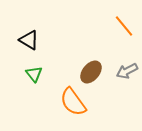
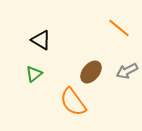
orange line: moved 5 px left, 2 px down; rotated 10 degrees counterclockwise
black triangle: moved 12 px right
green triangle: rotated 30 degrees clockwise
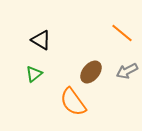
orange line: moved 3 px right, 5 px down
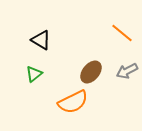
orange semicircle: rotated 80 degrees counterclockwise
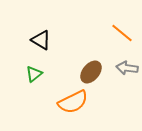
gray arrow: moved 3 px up; rotated 35 degrees clockwise
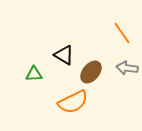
orange line: rotated 15 degrees clockwise
black triangle: moved 23 px right, 15 px down
green triangle: rotated 36 degrees clockwise
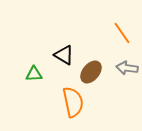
orange semicircle: rotated 76 degrees counterclockwise
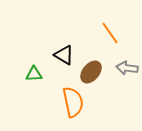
orange line: moved 12 px left
